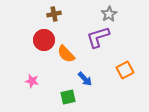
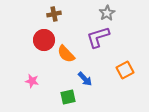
gray star: moved 2 px left, 1 px up
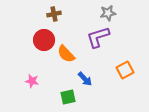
gray star: moved 1 px right; rotated 21 degrees clockwise
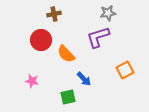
red circle: moved 3 px left
blue arrow: moved 1 px left
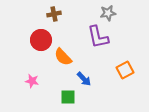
purple L-shape: rotated 85 degrees counterclockwise
orange semicircle: moved 3 px left, 3 px down
green square: rotated 14 degrees clockwise
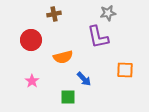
red circle: moved 10 px left
orange semicircle: rotated 60 degrees counterclockwise
orange square: rotated 30 degrees clockwise
pink star: rotated 24 degrees clockwise
